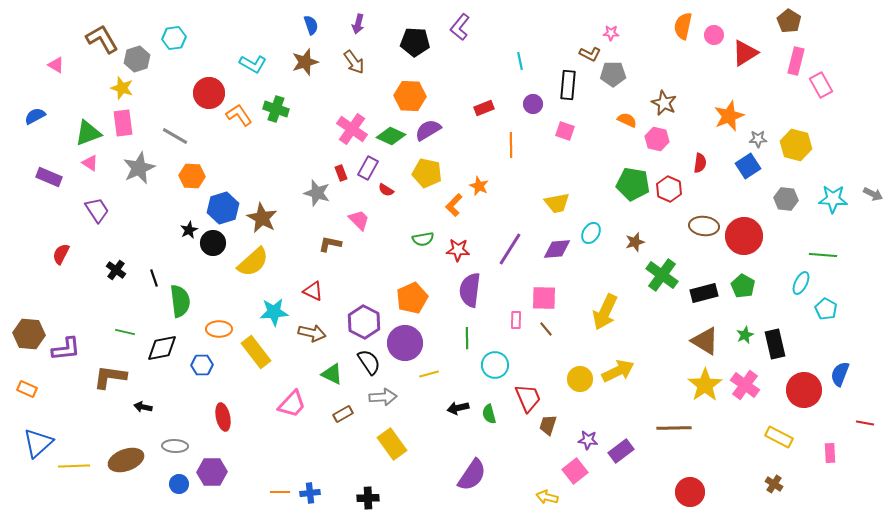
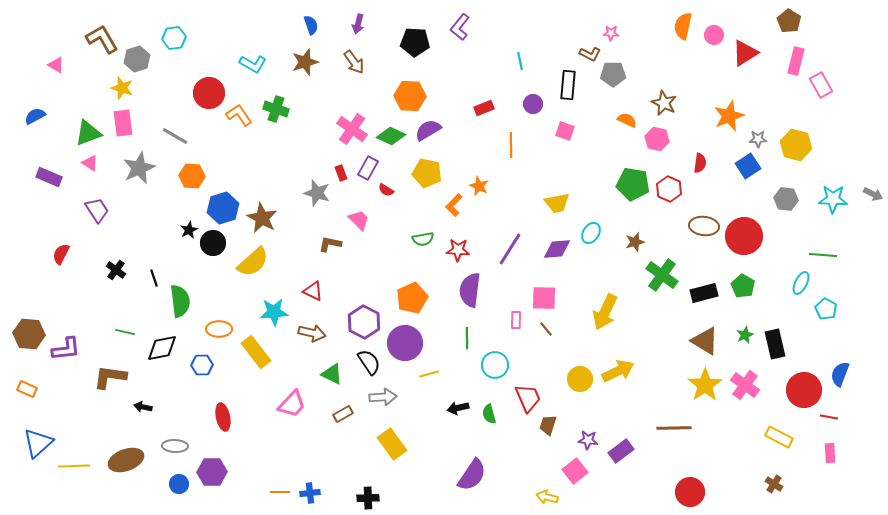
red line at (865, 423): moved 36 px left, 6 px up
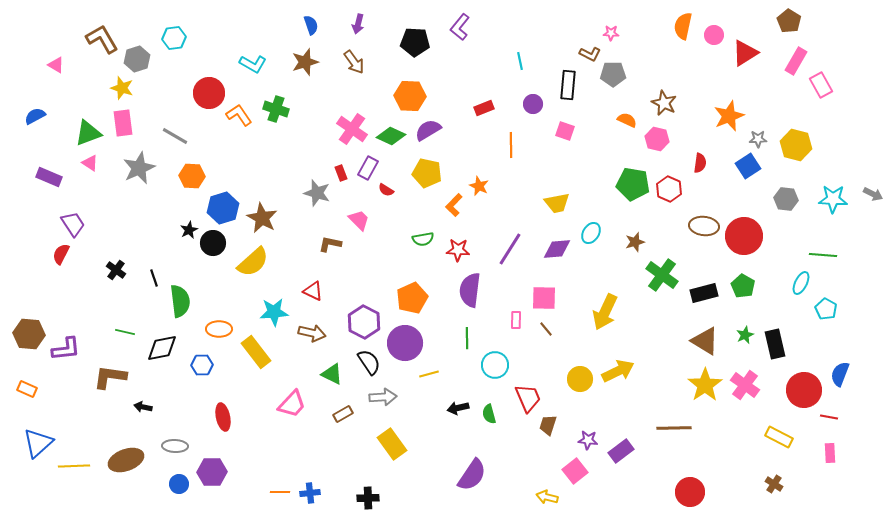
pink rectangle at (796, 61): rotated 16 degrees clockwise
purple trapezoid at (97, 210): moved 24 px left, 14 px down
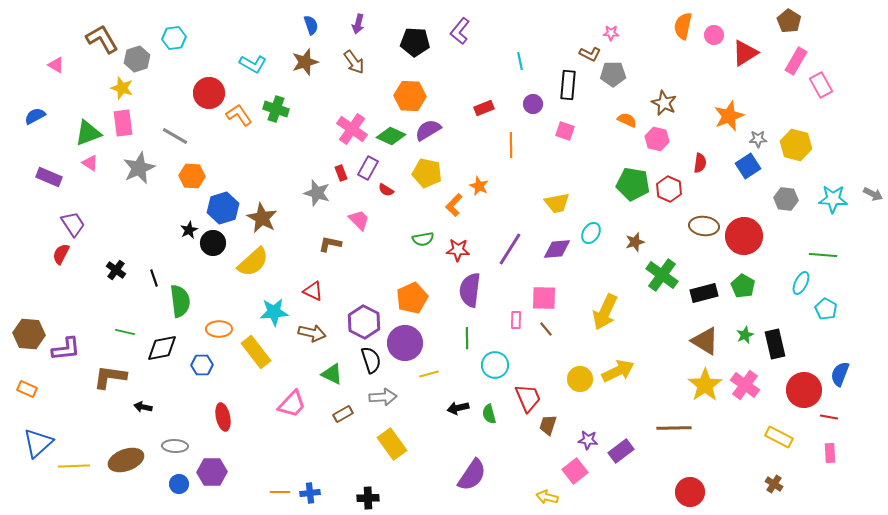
purple L-shape at (460, 27): moved 4 px down
black semicircle at (369, 362): moved 2 px right, 2 px up; rotated 16 degrees clockwise
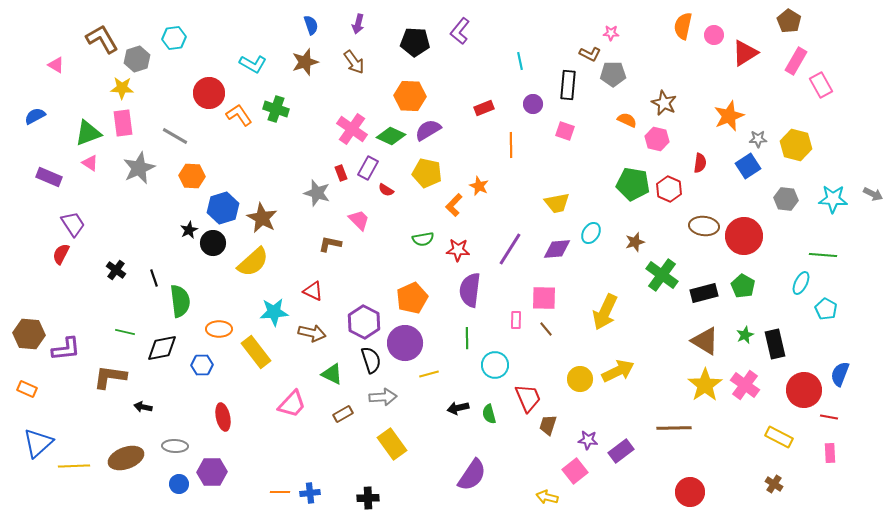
yellow star at (122, 88): rotated 15 degrees counterclockwise
brown ellipse at (126, 460): moved 2 px up
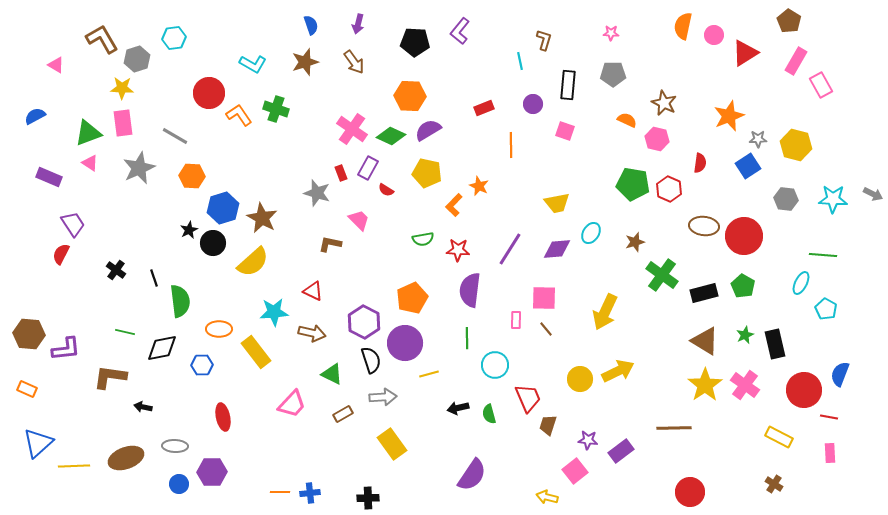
brown L-shape at (590, 54): moved 46 px left, 14 px up; rotated 100 degrees counterclockwise
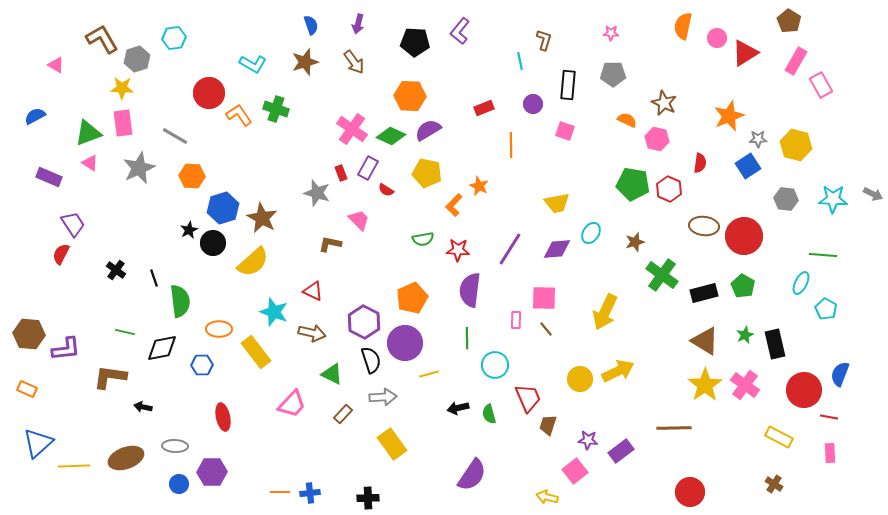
pink circle at (714, 35): moved 3 px right, 3 px down
cyan star at (274, 312): rotated 24 degrees clockwise
brown rectangle at (343, 414): rotated 18 degrees counterclockwise
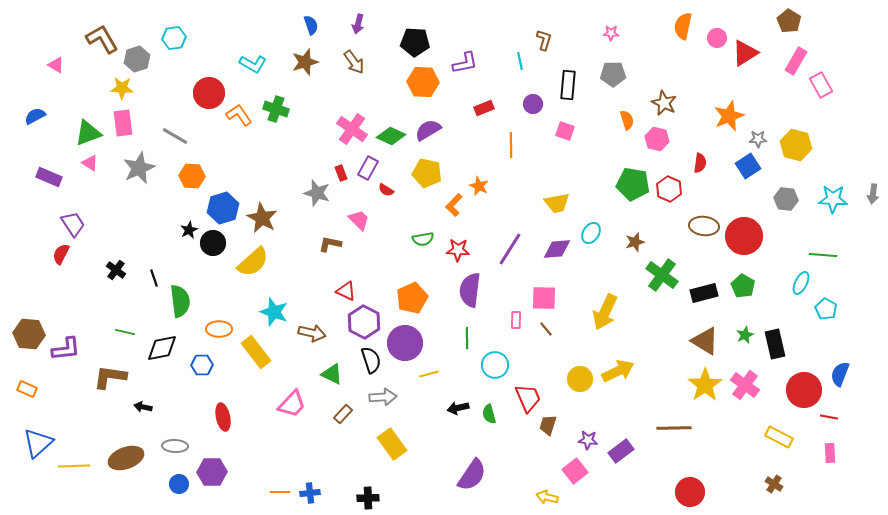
purple L-shape at (460, 31): moved 5 px right, 32 px down; rotated 140 degrees counterclockwise
orange hexagon at (410, 96): moved 13 px right, 14 px up
orange semicircle at (627, 120): rotated 48 degrees clockwise
gray arrow at (873, 194): rotated 72 degrees clockwise
red triangle at (313, 291): moved 33 px right
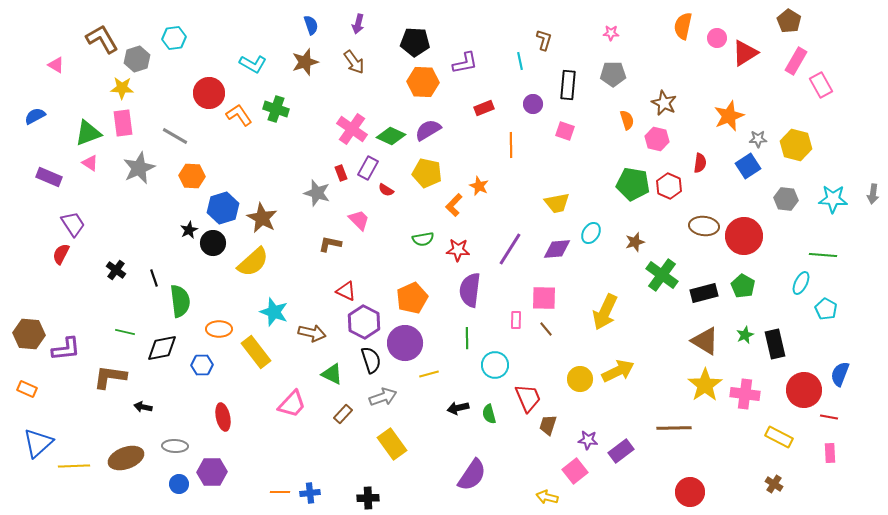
red hexagon at (669, 189): moved 3 px up
pink cross at (745, 385): moved 9 px down; rotated 28 degrees counterclockwise
gray arrow at (383, 397): rotated 16 degrees counterclockwise
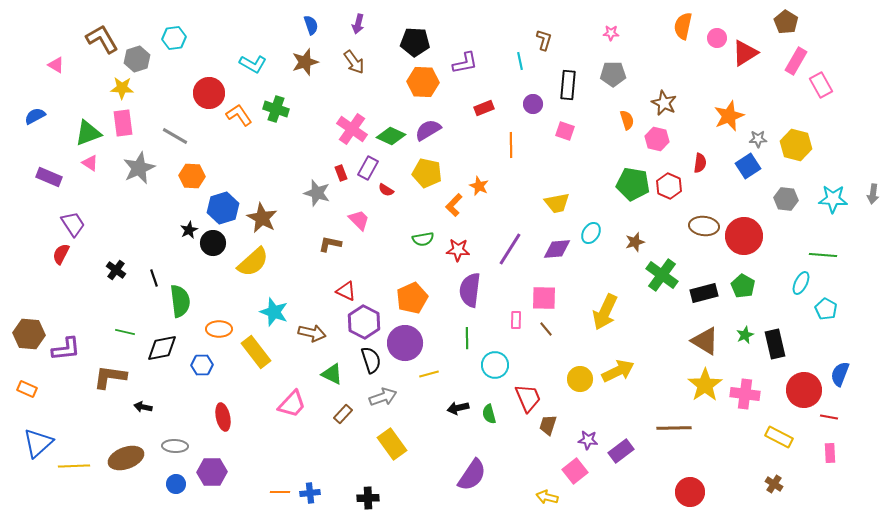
brown pentagon at (789, 21): moved 3 px left, 1 px down
blue circle at (179, 484): moved 3 px left
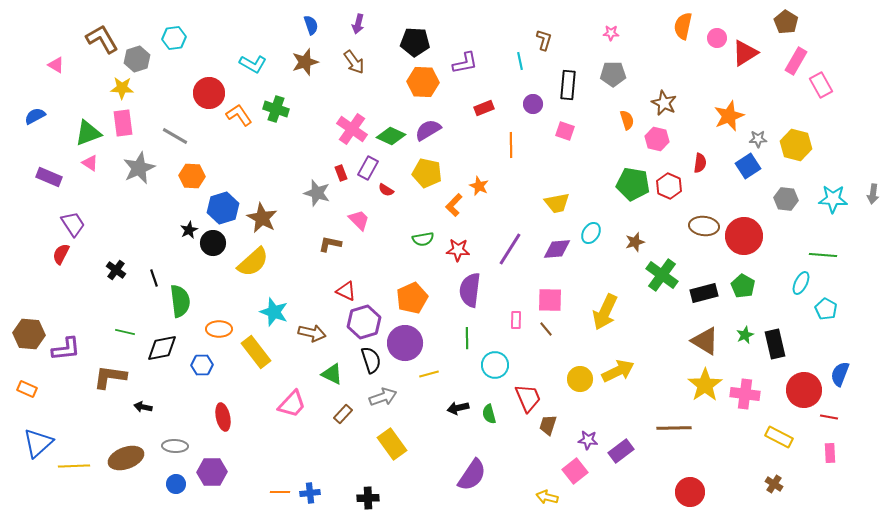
pink square at (544, 298): moved 6 px right, 2 px down
purple hexagon at (364, 322): rotated 16 degrees clockwise
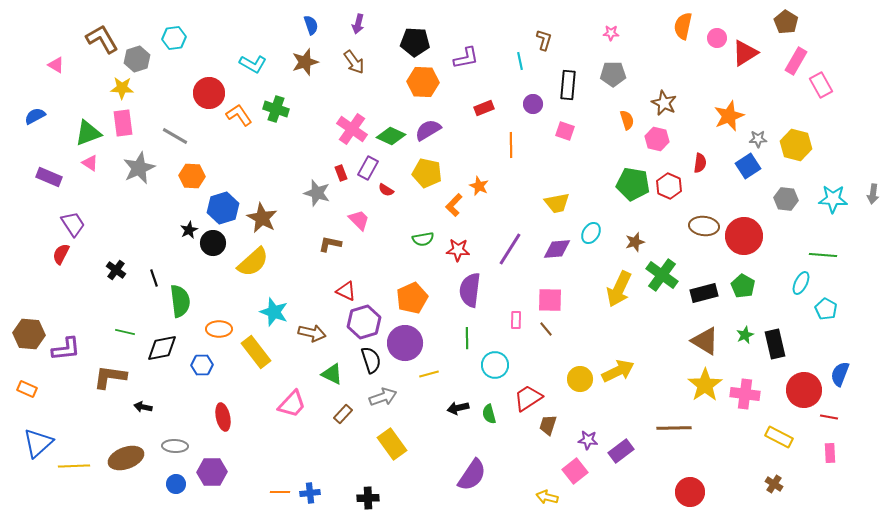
purple L-shape at (465, 63): moved 1 px right, 5 px up
yellow arrow at (605, 312): moved 14 px right, 23 px up
red trapezoid at (528, 398): rotated 100 degrees counterclockwise
